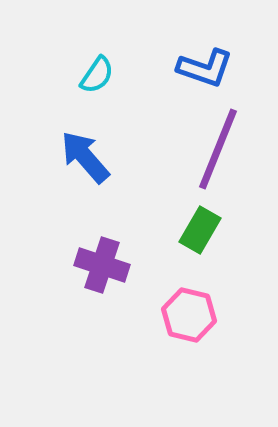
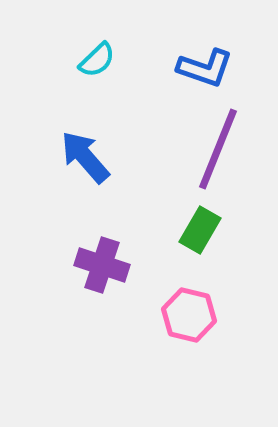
cyan semicircle: moved 15 px up; rotated 12 degrees clockwise
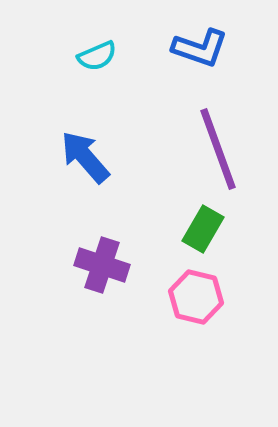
cyan semicircle: moved 4 px up; rotated 21 degrees clockwise
blue L-shape: moved 5 px left, 20 px up
purple line: rotated 42 degrees counterclockwise
green rectangle: moved 3 px right, 1 px up
pink hexagon: moved 7 px right, 18 px up
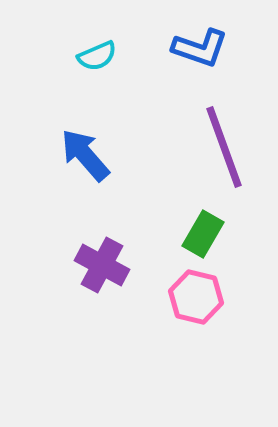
purple line: moved 6 px right, 2 px up
blue arrow: moved 2 px up
green rectangle: moved 5 px down
purple cross: rotated 10 degrees clockwise
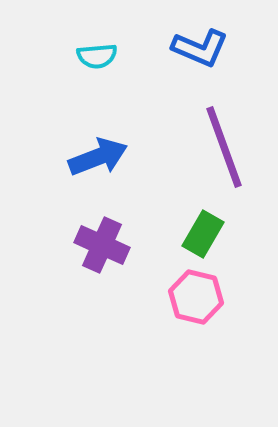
blue L-shape: rotated 4 degrees clockwise
cyan semicircle: rotated 18 degrees clockwise
blue arrow: moved 13 px right, 2 px down; rotated 110 degrees clockwise
purple cross: moved 20 px up; rotated 4 degrees counterclockwise
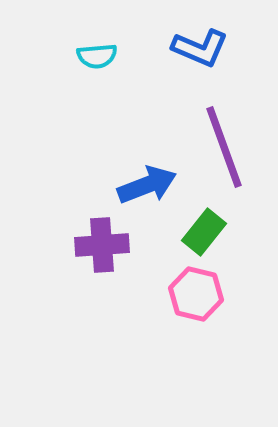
blue arrow: moved 49 px right, 28 px down
green rectangle: moved 1 px right, 2 px up; rotated 9 degrees clockwise
purple cross: rotated 28 degrees counterclockwise
pink hexagon: moved 3 px up
